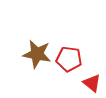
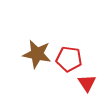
red triangle: moved 5 px left; rotated 18 degrees clockwise
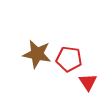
red triangle: moved 1 px right, 1 px up
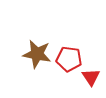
red triangle: moved 3 px right, 5 px up
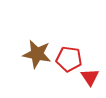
red triangle: moved 1 px left
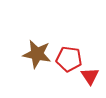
red triangle: moved 1 px up
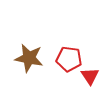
brown star: moved 8 px left, 4 px down
